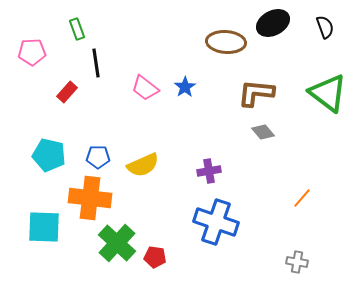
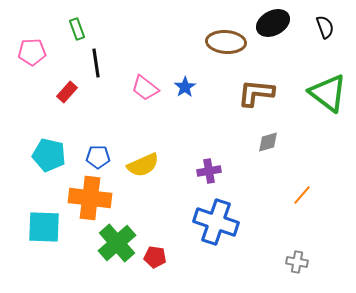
gray diamond: moved 5 px right, 10 px down; rotated 65 degrees counterclockwise
orange line: moved 3 px up
green cross: rotated 6 degrees clockwise
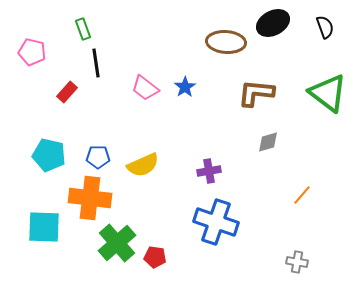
green rectangle: moved 6 px right
pink pentagon: rotated 16 degrees clockwise
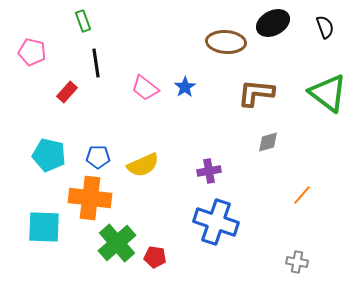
green rectangle: moved 8 px up
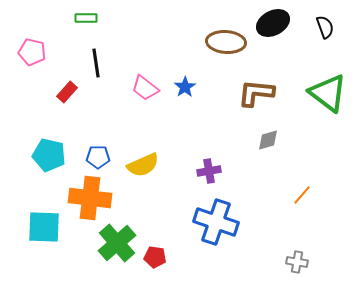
green rectangle: moved 3 px right, 3 px up; rotated 70 degrees counterclockwise
gray diamond: moved 2 px up
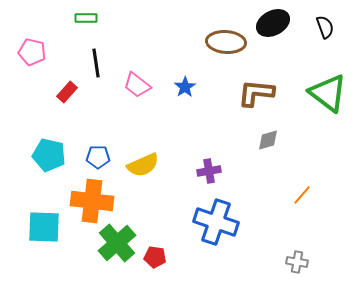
pink trapezoid: moved 8 px left, 3 px up
orange cross: moved 2 px right, 3 px down
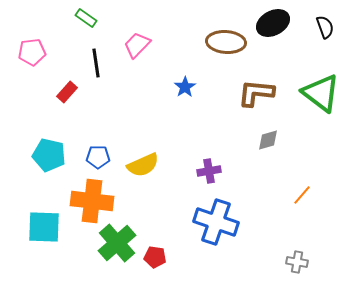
green rectangle: rotated 35 degrees clockwise
pink pentagon: rotated 20 degrees counterclockwise
pink trapezoid: moved 40 px up; rotated 96 degrees clockwise
green triangle: moved 7 px left
